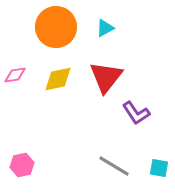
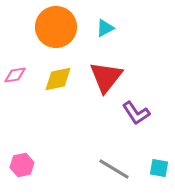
gray line: moved 3 px down
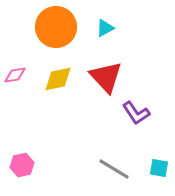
red triangle: rotated 21 degrees counterclockwise
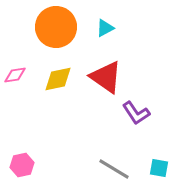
red triangle: rotated 12 degrees counterclockwise
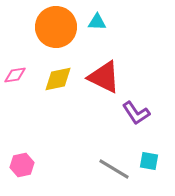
cyan triangle: moved 8 px left, 6 px up; rotated 30 degrees clockwise
red triangle: moved 2 px left; rotated 9 degrees counterclockwise
cyan square: moved 10 px left, 7 px up
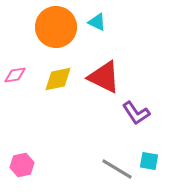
cyan triangle: rotated 24 degrees clockwise
gray line: moved 3 px right
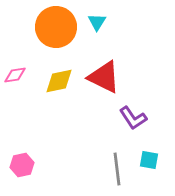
cyan triangle: rotated 36 degrees clockwise
yellow diamond: moved 1 px right, 2 px down
purple L-shape: moved 3 px left, 5 px down
cyan square: moved 1 px up
gray line: rotated 52 degrees clockwise
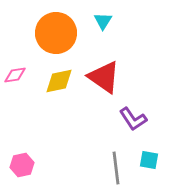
cyan triangle: moved 6 px right, 1 px up
orange circle: moved 6 px down
red triangle: rotated 9 degrees clockwise
purple L-shape: moved 1 px down
gray line: moved 1 px left, 1 px up
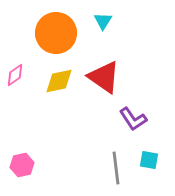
pink diamond: rotated 25 degrees counterclockwise
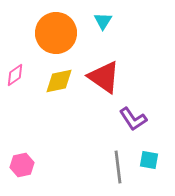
gray line: moved 2 px right, 1 px up
